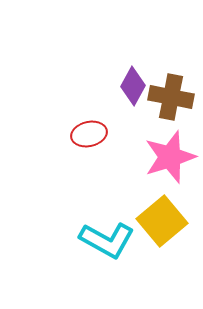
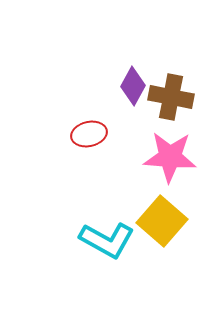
pink star: rotated 22 degrees clockwise
yellow square: rotated 9 degrees counterclockwise
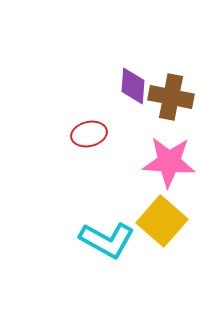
purple diamond: rotated 24 degrees counterclockwise
pink star: moved 1 px left, 5 px down
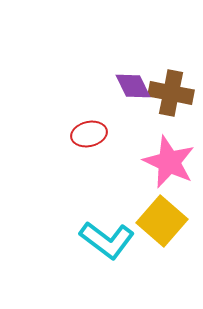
purple diamond: rotated 30 degrees counterclockwise
brown cross: moved 4 px up
pink star: rotated 20 degrees clockwise
cyan L-shape: rotated 8 degrees clockwise
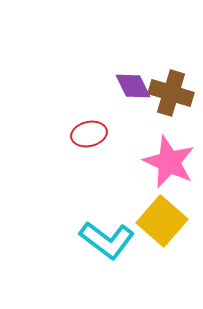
brown cross: rotated 6 degrees clockwise
